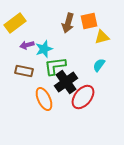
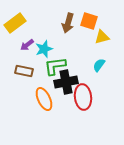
orange square: rotated 30 degrees clockwise
purple arrow: rotated 24 degrees counterclockwise
black cross: rotated 25 degrees clockwise
red ellipse: rotated 45 degrees counterclockwise
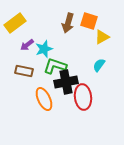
yellow triangle: rotated 14 degrees counterclockwise
green L-shape: rotated 25 degrees clockwise
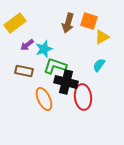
black cross: rotated 25 degrees clockwise
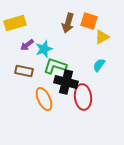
yellow rectangle: rotated 20 degrees clockwise
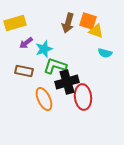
orange square: moved 1 px left
yellow triangle: moved 6 px left, 6 px up; rotated 49 degrees clockwise
purple arrow: moved 1 px left, 2 px up
cyan semicircle: moved 6 px right, 12 px up; rotated 112 degrees counterclockwise
black cross: moved 1 px right; rotated 30 degrees counterclockwise
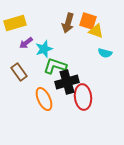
brown rectangle: moved 5 px left, 1 px down; rotated 42 degrees clockwise
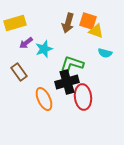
green L-shape: moved 17 px right, 2 px up
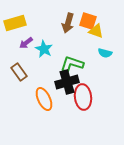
cyan star: rotated 24 degrees counterclockwise
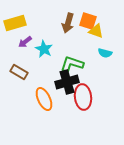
purple arrow: moved 1 px left, 1 px up
brown rectangle: rotated 24 degrees counterclockwise
